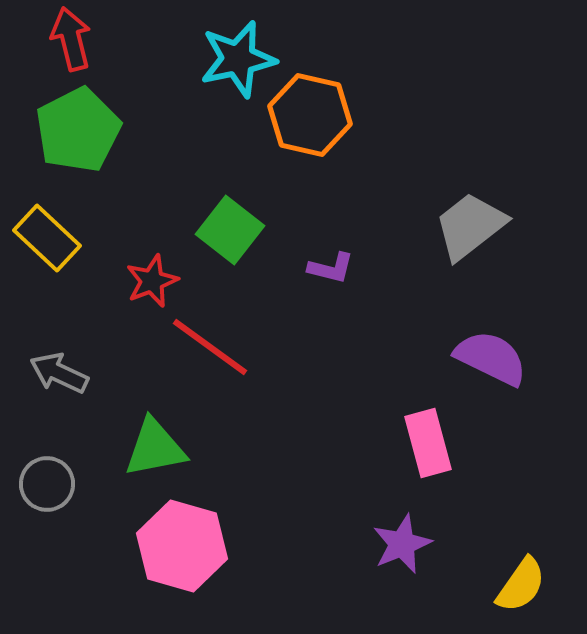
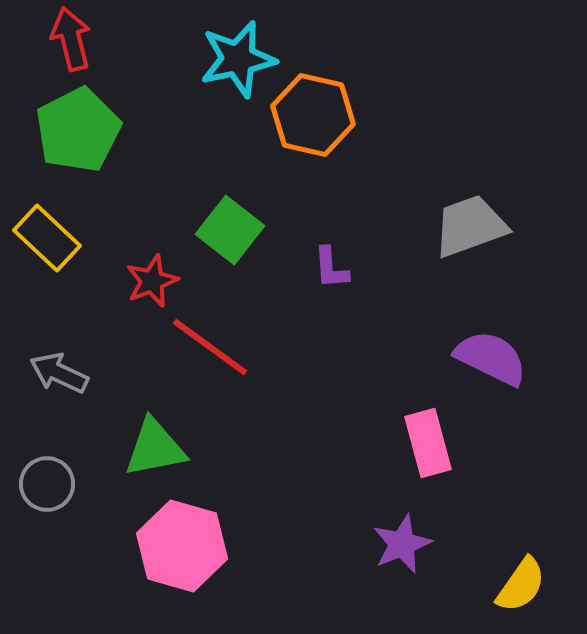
orange hexagon: moved 3 px right
gray trapezoid: rotated 18 degrees clockwise
purple L-shape: rotated 72 degrees clockwise
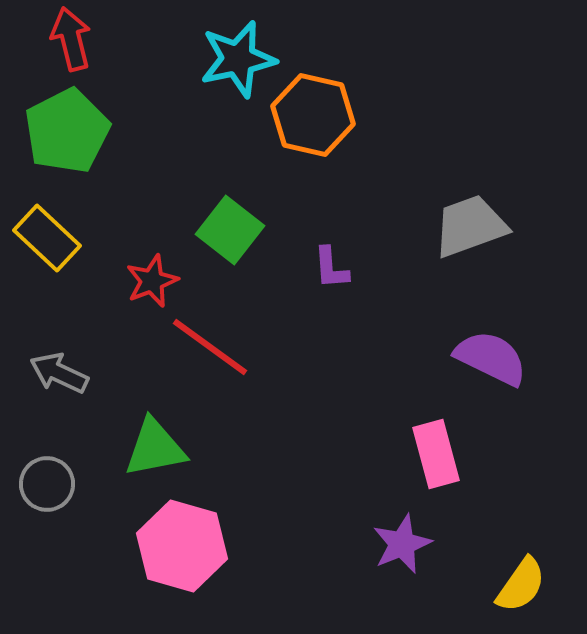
green pentagon: moved 11 px left, 1 px down
pink rectangle: moved 8 px right, 11 px down
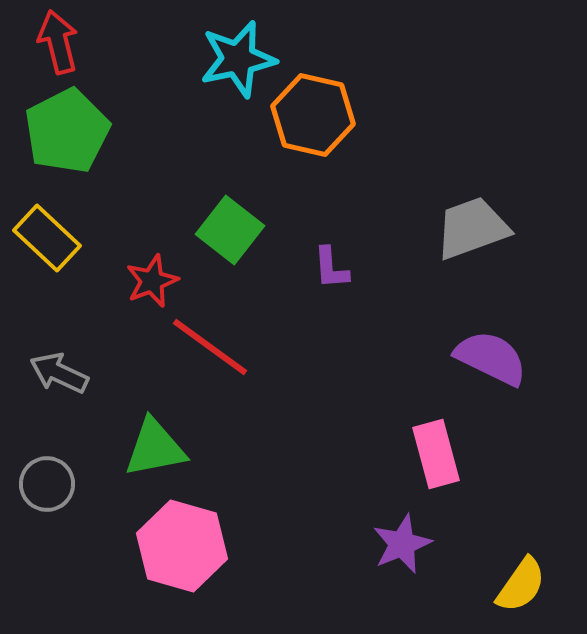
red arrow: moved 13 px left, 3 px down
gray trapezoid: moved 2 px right, 2 px down
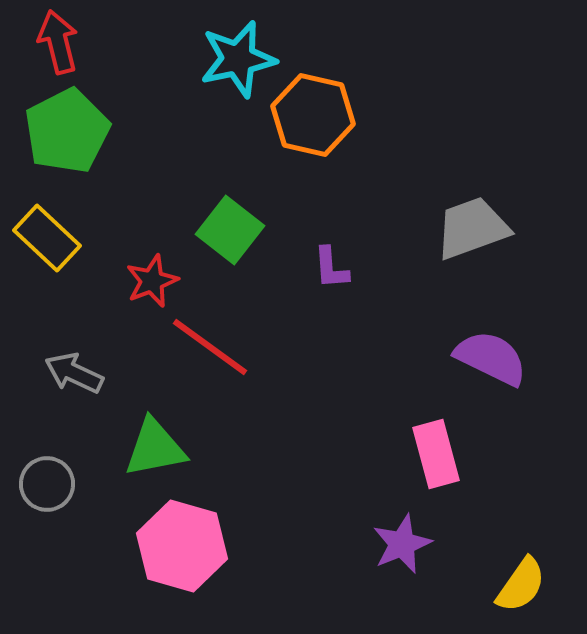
gray arrow: moved 15 px right
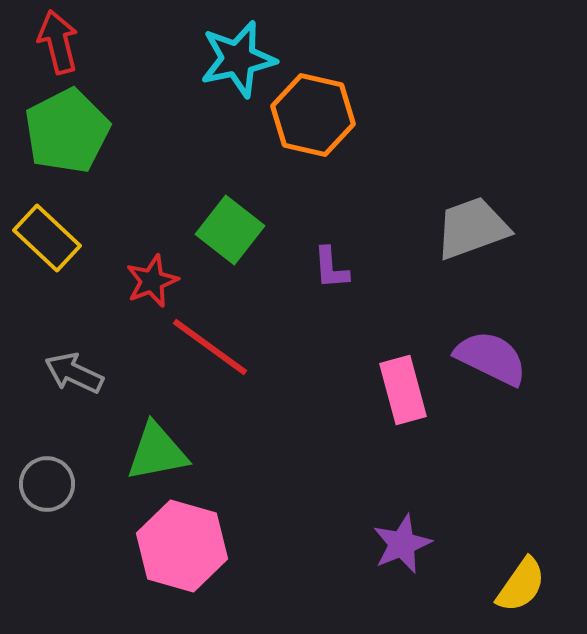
green triangle: moved 2 px right, 4 px down
pink rectangle: moved 33 px left, 64 px up
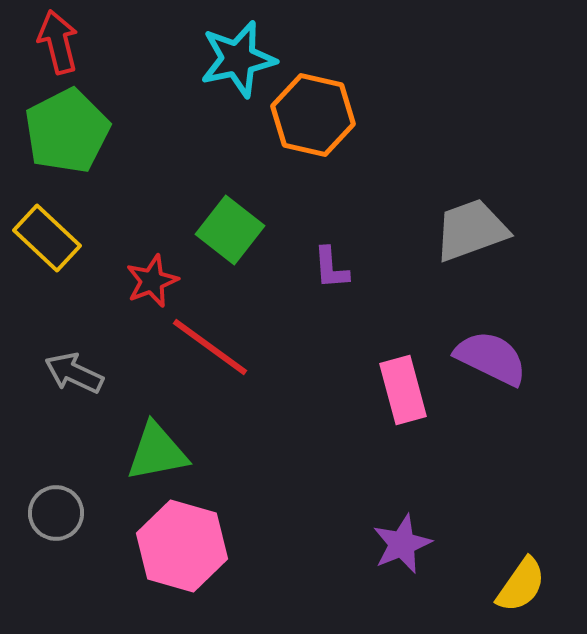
gray trapezoid: moved 1 px left, 2 px down
gray circle: moved 9 px right, 29 px down
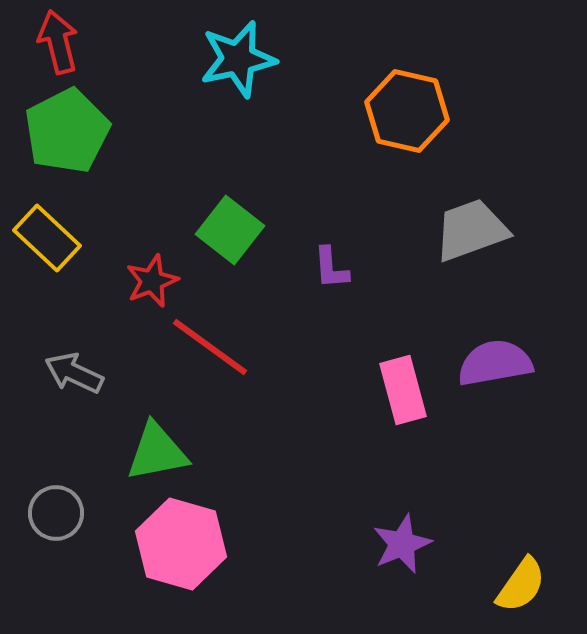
orange hexagon: moved 94 px right, 4 px up
purple semicircle: moved 4 px right, 5 px down; rotated 36 degrees counterclockwise
pink hexagon: moved 1 px left, 2 px up
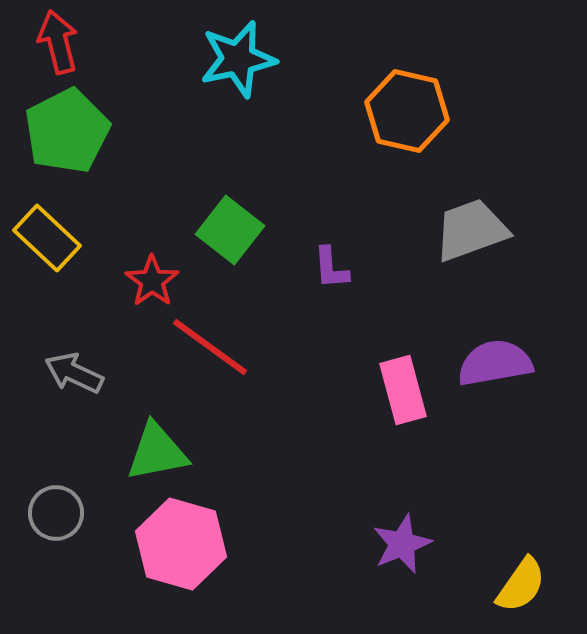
red star: rotated 14 degrees counterclockwise
